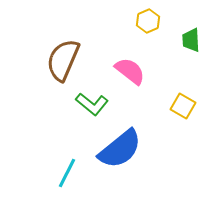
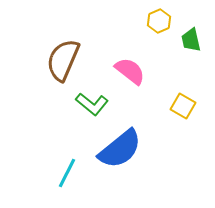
yellow hexagon: moved 11 px right
green trapezoid: rotated 10 degrees counterclockwise
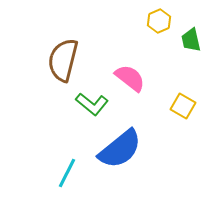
brown semicircle: rotated 9 degrees counterclockwise
pink semicircle: moved 7 px down
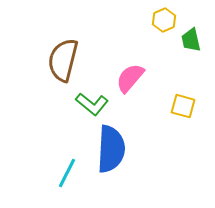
yellow hexagon: moved 5 px right, 1 px up
pink semicircle: rotated 88 degrees counterclockwise
yellow square: rotated 15 degrees counterclockwise
blue semicircle: moved 9 px left; rotated 48 degrees counterclockwise
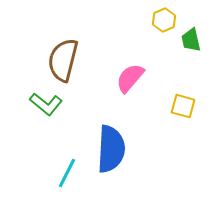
green L-shape: moved 46 px left
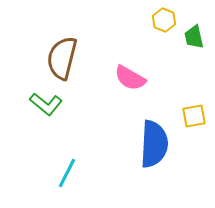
yellow hexagon: rotated 15 degrees counterclockwise
green trapezoid: moved 3 px right, 3 px up
brown semicircle: moved 1 px left, 2 px up
pink semicircle: rotated 100 degrees counterclockwise
yellow square: moved 11 px right, 10 px down; rotated 25 degrees counterclockwise
blue semicircle: moved 43 px right, 5 px up
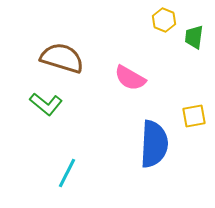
green trapezoid: rotated 20 degrees clockwise
brown semicircle: rotated 93 degrees clockwise
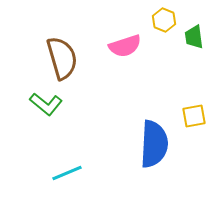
green trapezoid: rotated 15 degrees counterclockwise
brown semicircle: rotated 57 degrees clockwise
pink semicircle: moved 5 px left, 32 px up; rotated 48 degrees counterclockwise
cyan line: rotated 40 degrees clockwise
